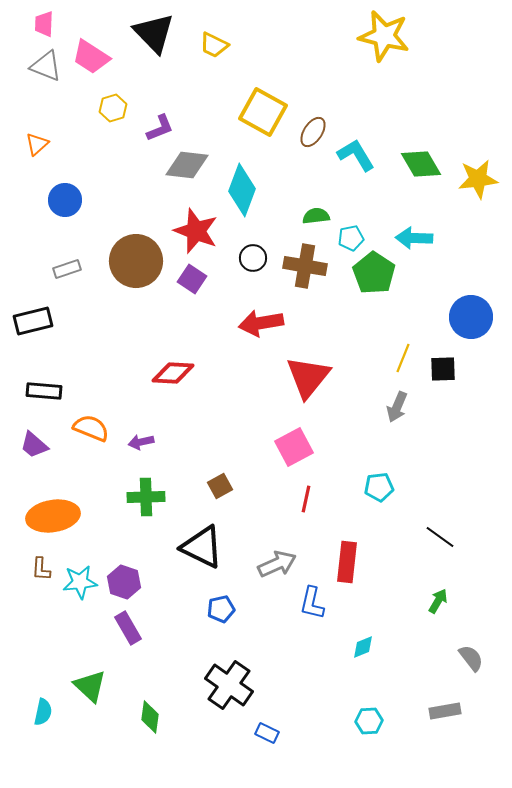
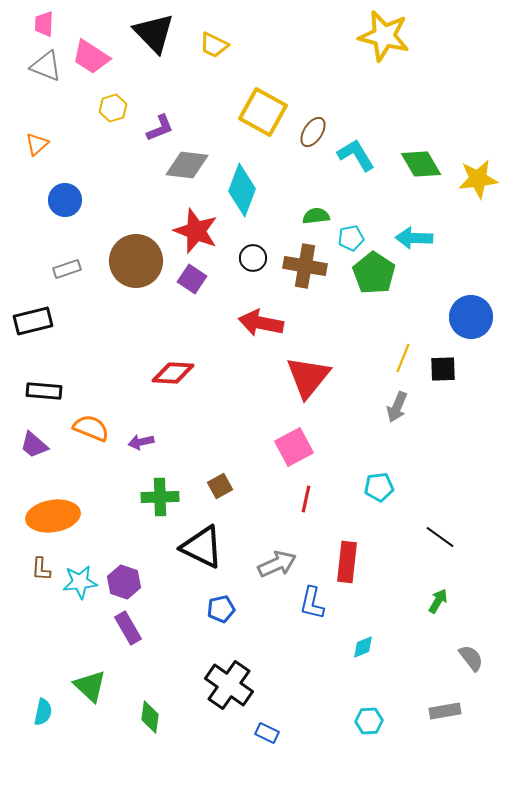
red arrow at (261, 323): rotated 21 degrees clockwise
green cross at (146, 497): moved 14 px right
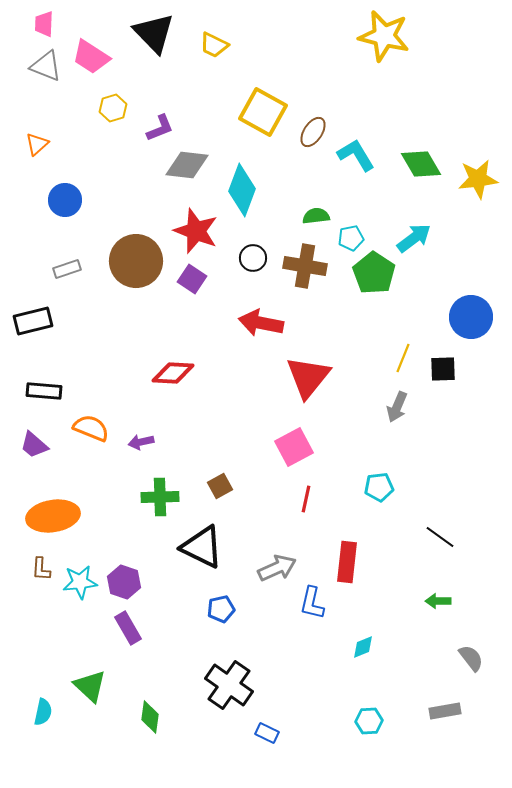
cyan arrow at (414, 238): rotated 141 degrees clockwise
gray arrow at (277, 564): moved 4 px down
green arrow at (438, 601): rotated 120 degrees counterclockwise
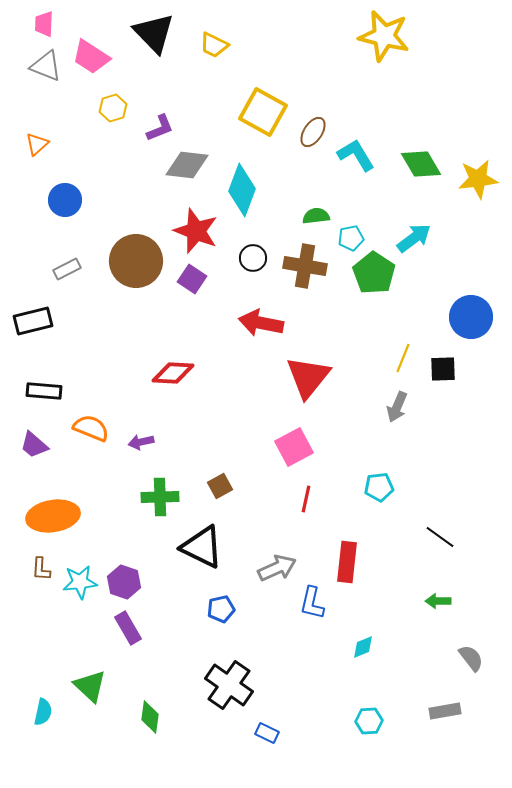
gray rectangle at (67, 269): rotated 8 degrees counterclockwise
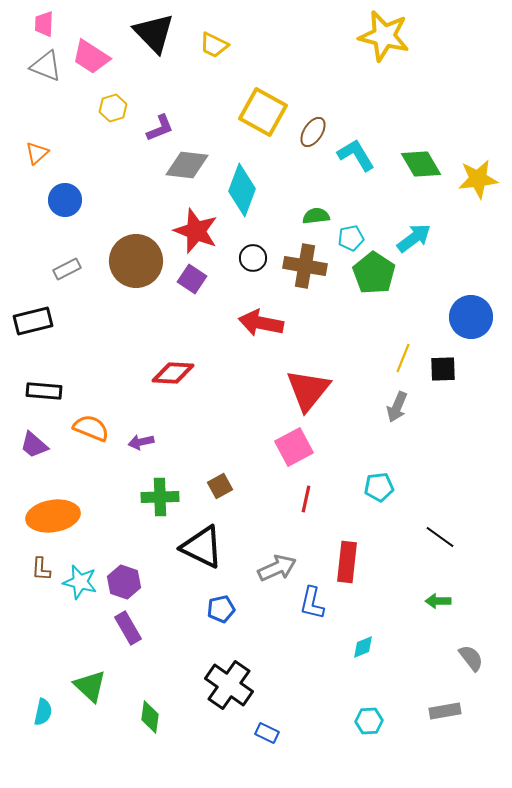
orange triangle at (37, 144): moved 9 px down
red triangle at (308, 377): moved 13 px down
cyan star at (80, 582): rotated 20 degrees clockwise
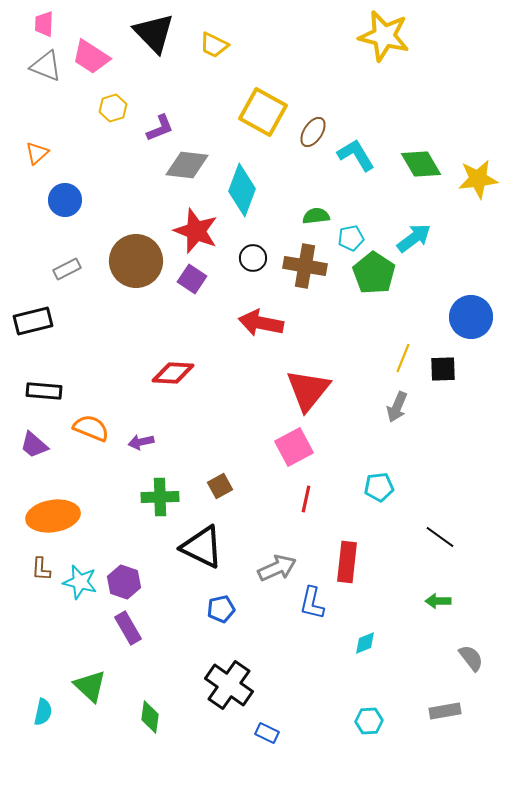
cyan diamond at (363, 647): moved 2 px right, 4 px up
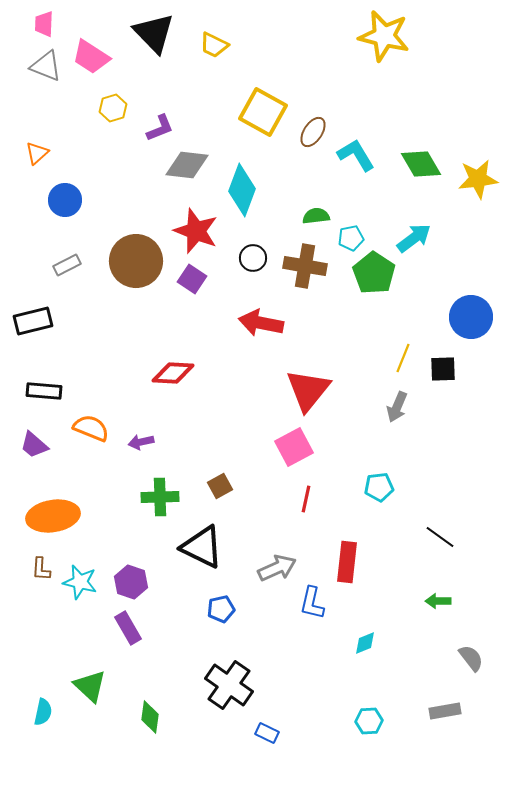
gray rectangle at (67, 269): moved 4 px up
purple hexagon at (124, 582): moved 7 px right
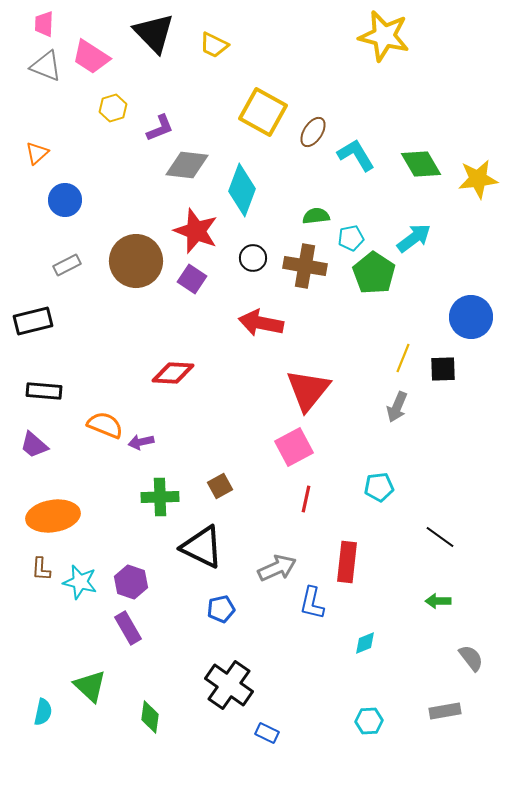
orange semicircle at (91, 428): moved 14 px right, 3 px up
